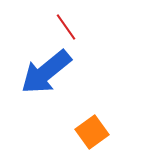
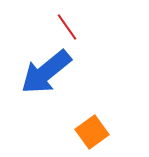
red line: moved 1 px right
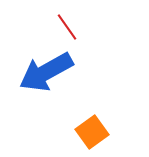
blue arrow: rotated 10 degrees clockwise
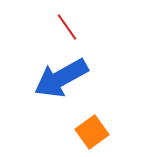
blue arrow: moved 15 px right, 6 px down
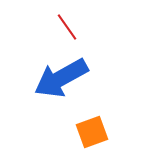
orange square: rotated 16 degrees clockwise
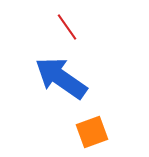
blue arrow: rotated 64 degrees clockwise
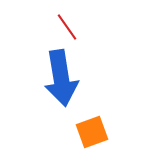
blue arrow: rotated 134 degrees counterclockwise
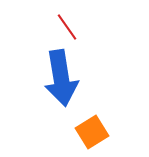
orange square: rotated 12 degrees counterclockwise
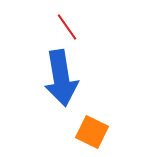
orange square: rotated 32 degrees counterclockwise
